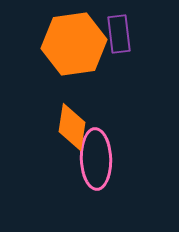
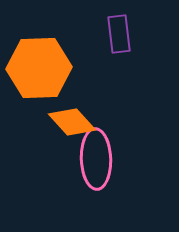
orange hexagon: moved 35 px left, 24 px down; rotated 6 degrees clockwise
orange diamond: moved 5 px up; rotated 51 degrees counterclockwise
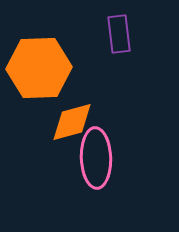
orange diamond: rotated 63 degrees counterclockwise
pink ellipse: moved 1 px up
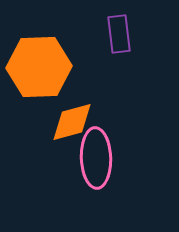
orange hexagon: moved 1 px up
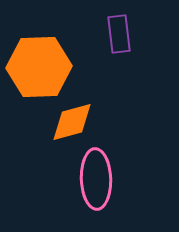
pink ellipse: moved 21 px down
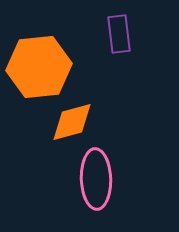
orange hexagon: rotated 4 degrees counterclockwise
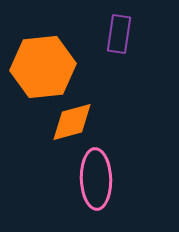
purple rectangle: rotated 15 degrees clockwise
orange hexagon: moved 4 px right
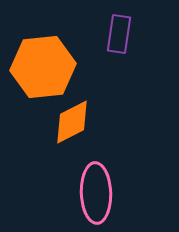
orange diamond: rotated 12 degrees counterclockwise
pink ellipse: moved 14 px down
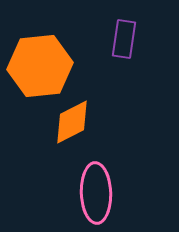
purple rectangle: moved 5 px right, 5 px down
orange hexagon: moved 3 px left, 1 px up
